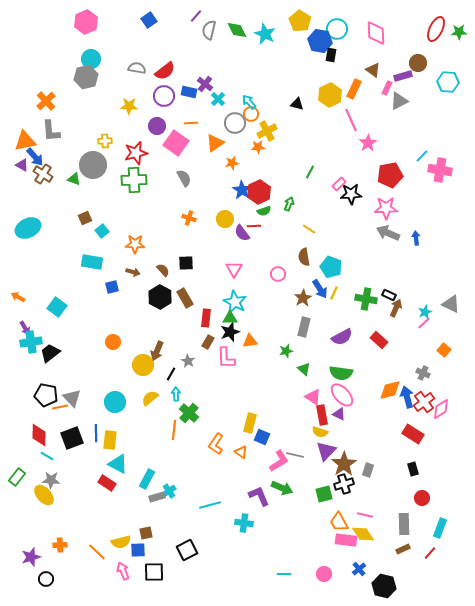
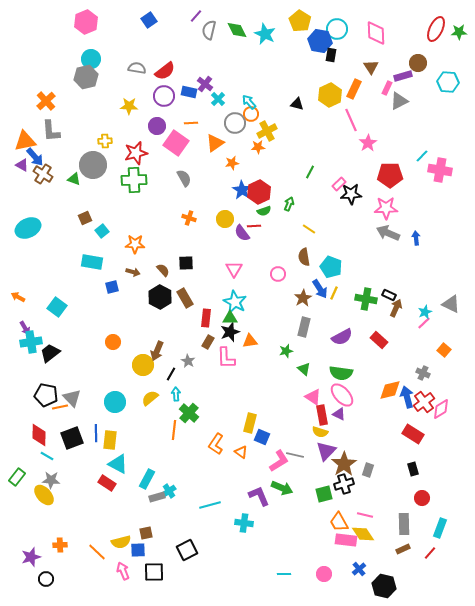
brown triangle at (373, 70): moved 2 px left, 3 px up; rotated 21 degrees clockwise
red pentagon at (390, 175): rotated 10 degrees clockwise
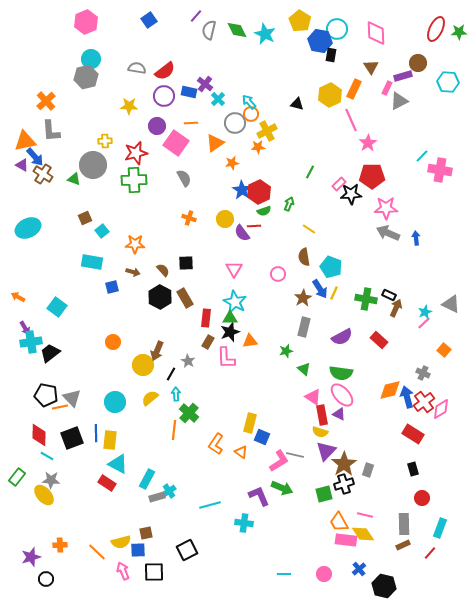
red pentagon at (390, 175): moved 18 px left, 1 px down
brown rectangle at (403, 549): moved 4 px up
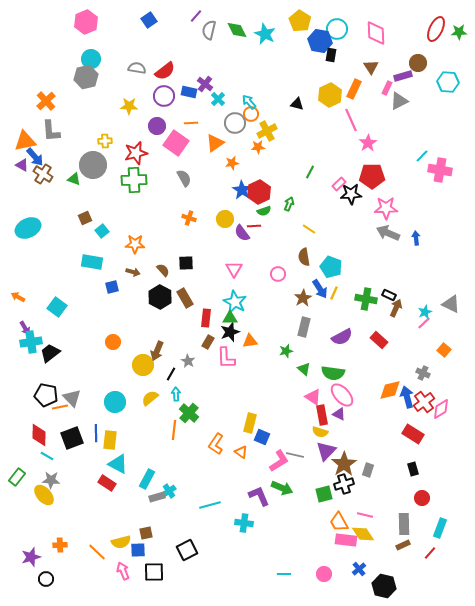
green semicircle at (341, 373): moved 8 px left
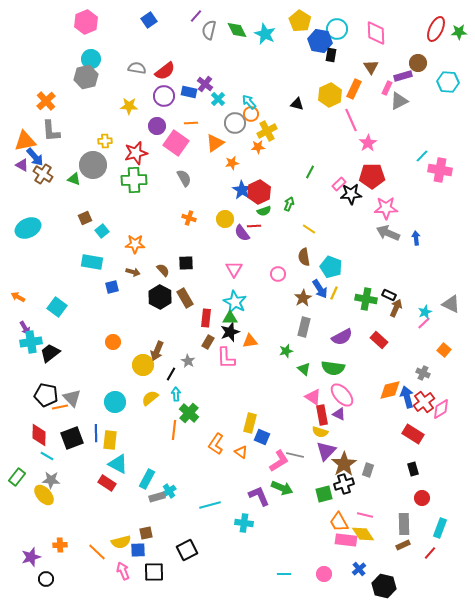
green semicircle at (333, 373): moved 5 px up
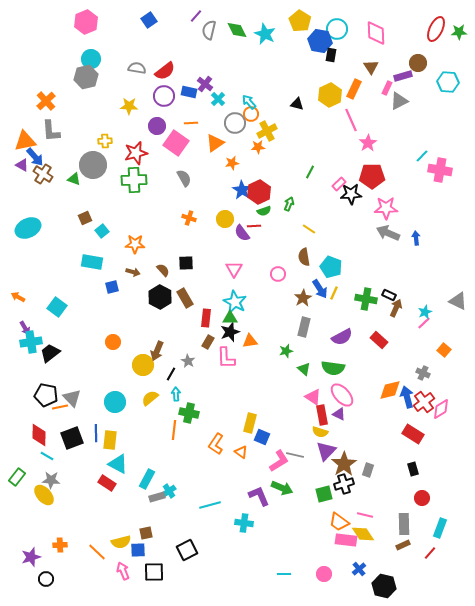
gray triangle at (451, 304): moved 7 px right, 3 px up
green cross at (189, 413): rotated 30 degrees counterclockwise
orange trapezoid at (339, 522): rotated 25 degrees counterclockwise
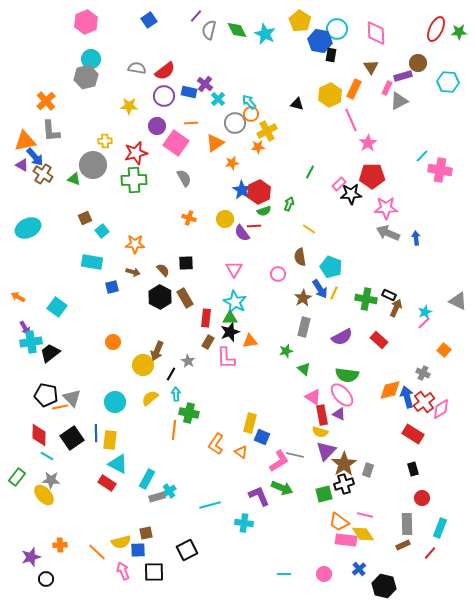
brown semicircle at (304, 257): moved 4 px left
green semicircle at (333, 368): moved 14 px right, 7 px down
black square at (72, 438): rotated 15 degrees counterclockwise
gray rectangle at (404, 524): moved 3 px right
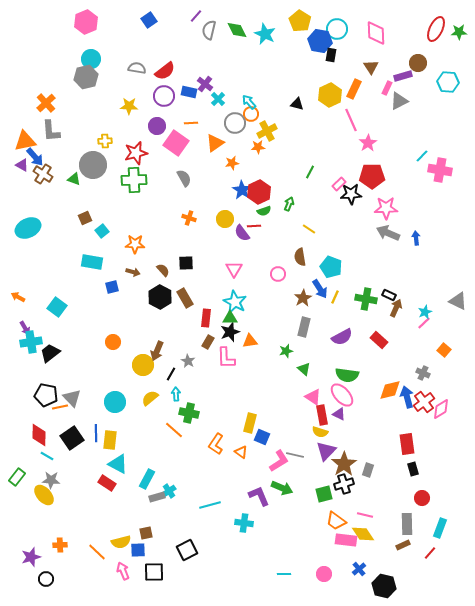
orange cross at (46, 101): moved 2 px down
yellow line at (334, 293): moved 1 px right, 4 px down
orange line at (174, 430): rotated 54 degrees counterclockwise
red rectangle at (413, 434): moved 6 px left, 10 px down; rotated 50 degrees clockwise
orange trapezoid at (339, 522): moved 3 px left, 1 px up
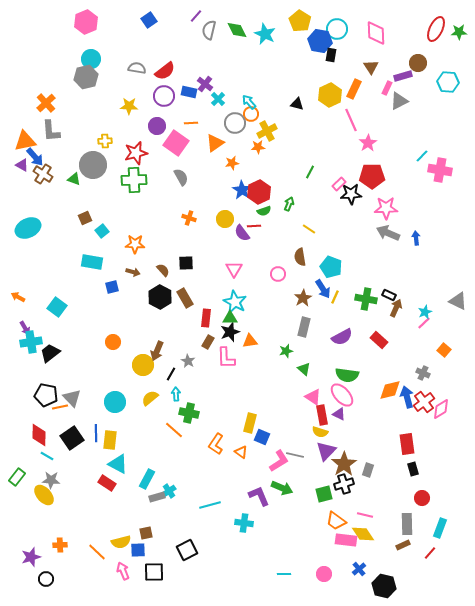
gray semicircle at (184, 178): moved 3 px left, 1 px up
blue arrow at (320, 289): moved 3 px right
